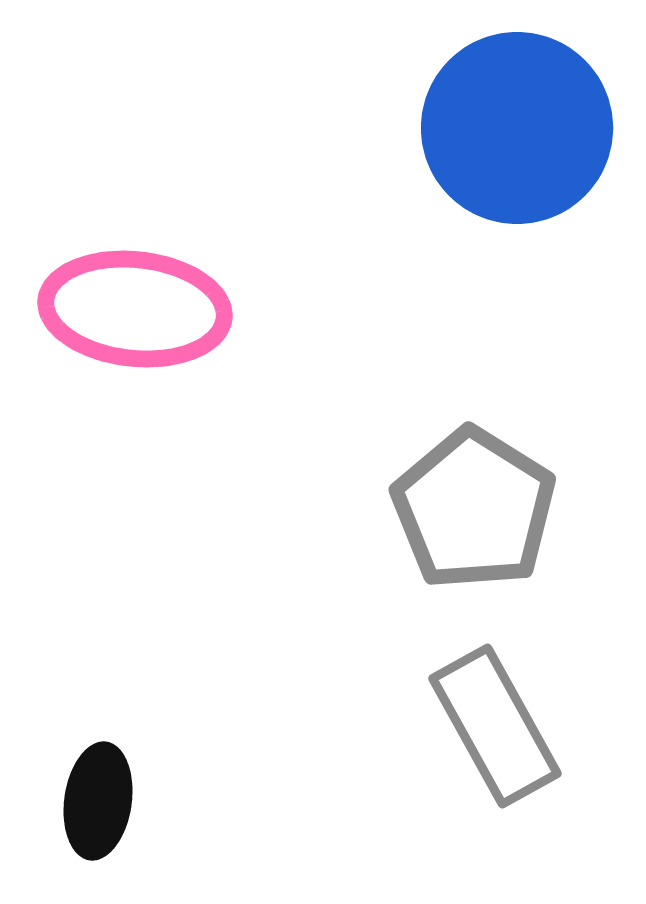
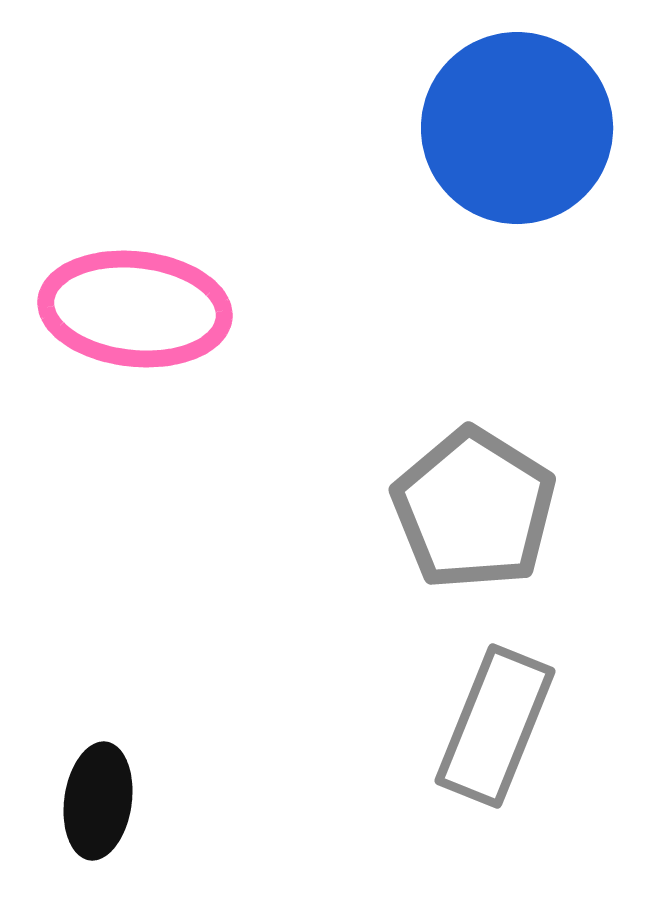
gray rectangle: rotated 51 degrees clockwise
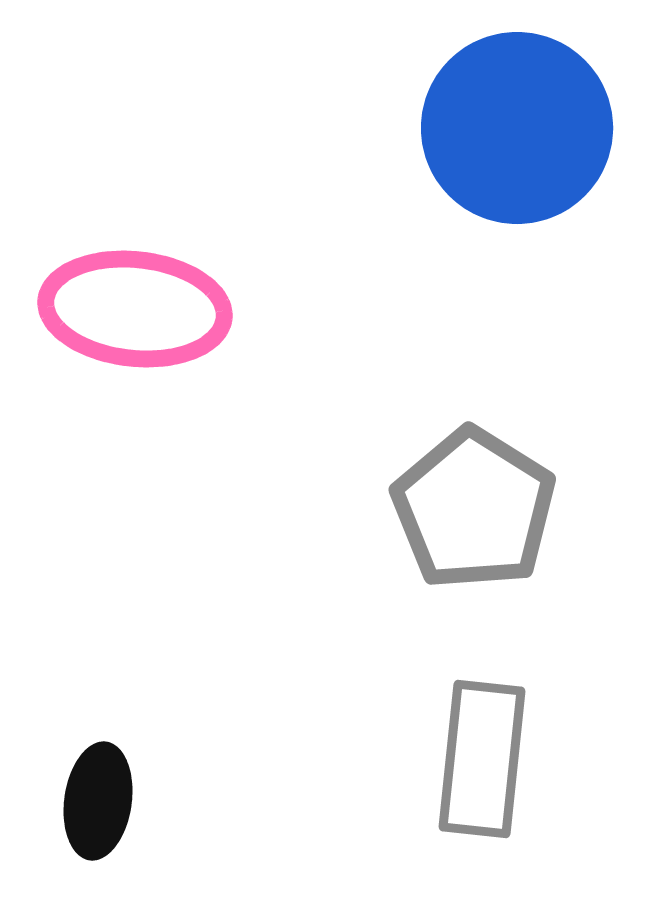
gray rectangle: moved 13 px left, 33 px down; rotated 16 degrees counterclockwise
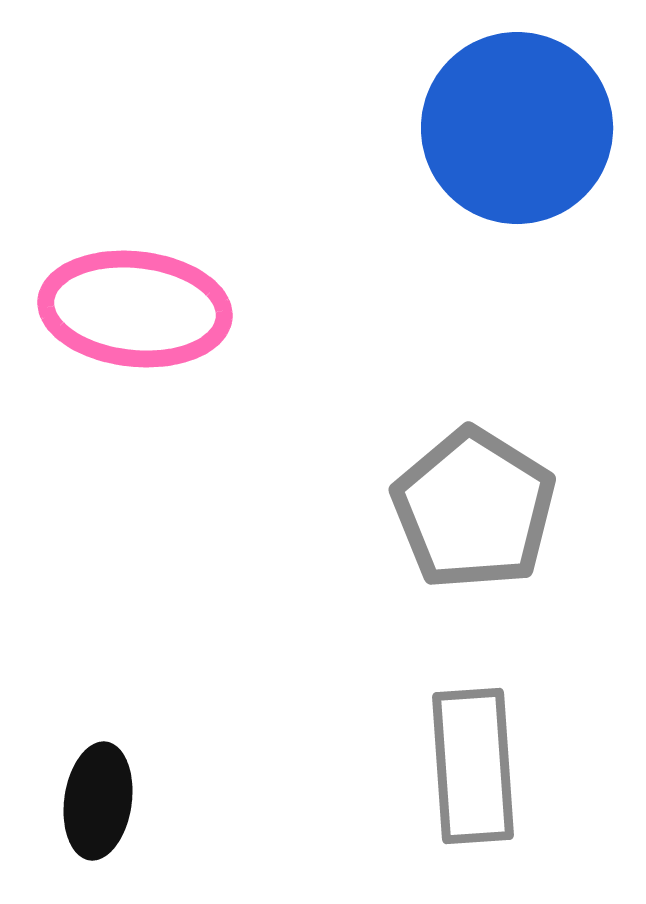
gray rectangle: moved 9 px left, 7 px down; rotated 10 degrees counterclockwise
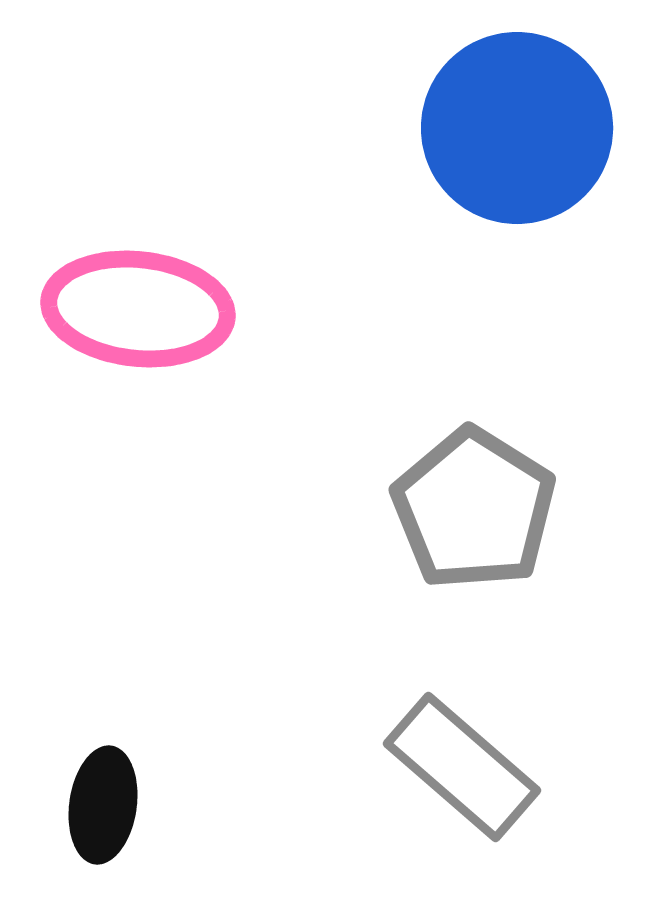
pink ellipse: moved 3 px right
gray rectangle: moved 11 px left, 1 px down; rotated 45 degrees counterclockwise
black ellipse: moved 5 px right, 4 px down
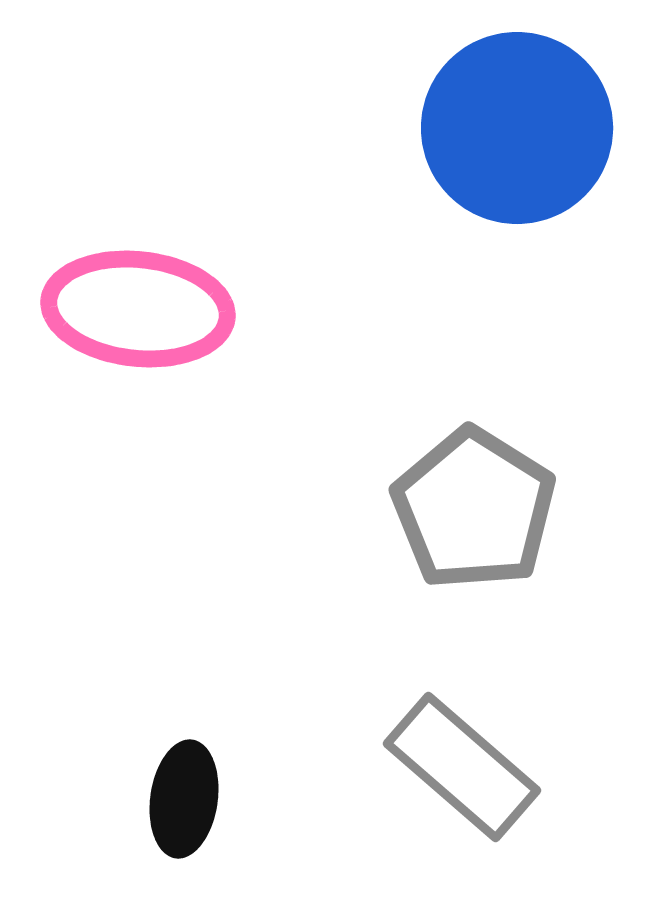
black ellipse: moved 81 px right, 6 px up
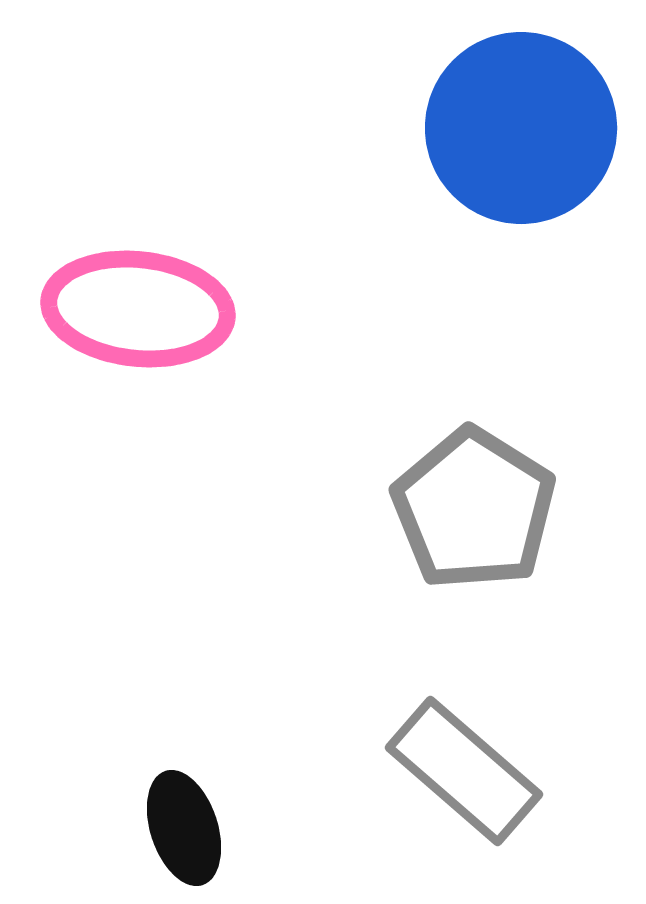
blue circle: moved 4 px right
gray rectangle: moved 2 px right, 4 px down
black ellipse: moved 29 px down; rotated 26 degrees counterclockwise
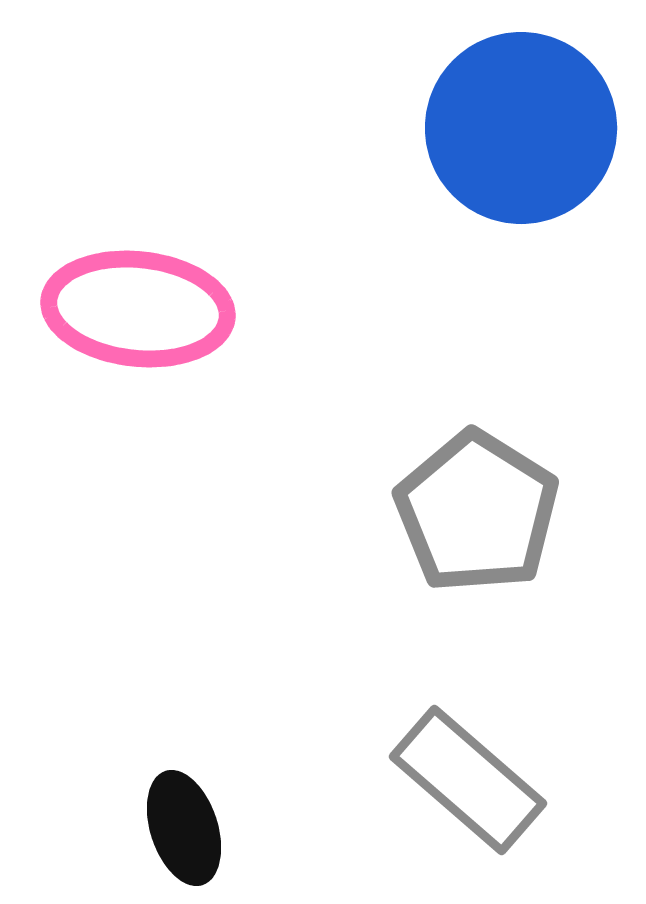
gray pentagon: moved 3 px right, 3 px down
gray rectangle: moved 4 px right, 9 px down
